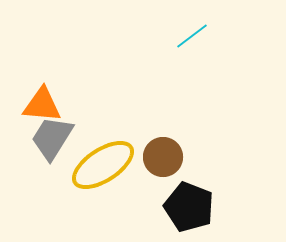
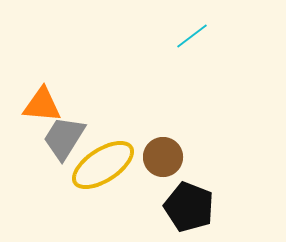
gray trapezoid: moved 12 px right
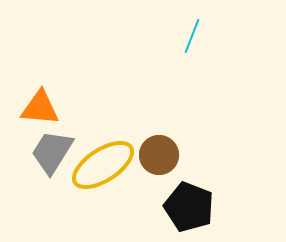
cyan line: rotated 32 degrees counterclockwise
orange triangle: moved 2 px left, 3 px down
gray trapezoid: moved 12 px left, 14 px down
brown circle: moved 4 px left, 2 px up
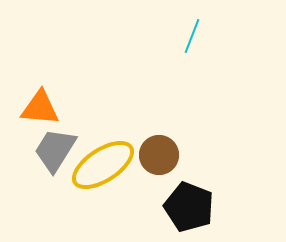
gray trapezoid: moved 3 px right, 2 px up
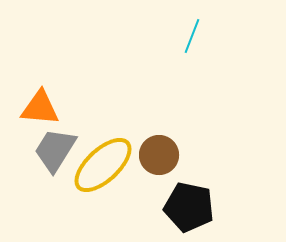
yellow ellipse: rotated 10 degrees counterclockwise
black pentagon: rotated 9 degrees counterclockwise
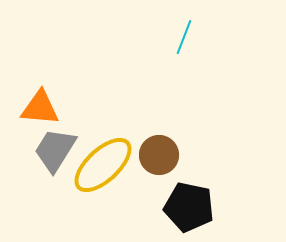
cyan line: moved 8 px left, 1 px down
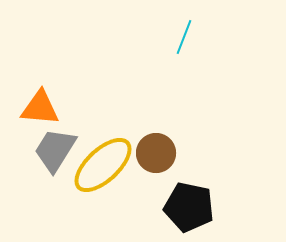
brown circle: moved 3 px left, 2 px up
